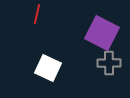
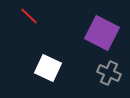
red line: moved 8 px left, 2 px down; rotated 60 degrees counterclockwise
gray cross: moved 10 px down; rotated 25 degrees clockwise
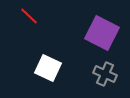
gray cross: moved 4 px left, 1 px down
